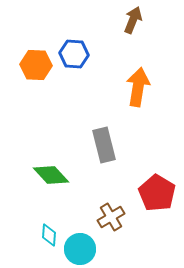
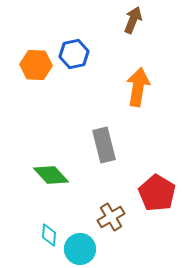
blue hexagon: rotated 16 degrees counterclockwise
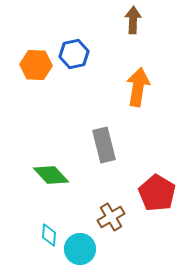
brown arrow: rotated 20 degrees counterclockwise
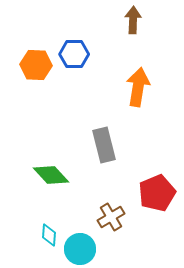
blue hexagon: rotated 12 degrees clockwise
red pentagon: rotated 18 degrees clockwise
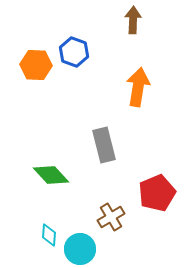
blue hexagon: moved 2 px up; rotated 20 degrees clockwise
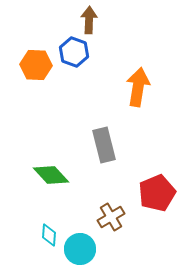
brown arrow: moved 44 px left
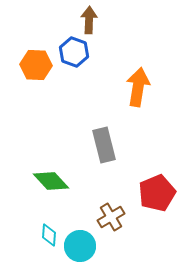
green diamond: moved 6 px down
cyan circle: moved 3 px up
